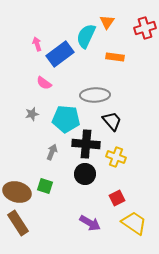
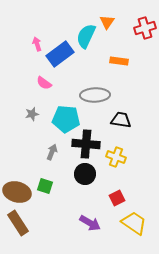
orange rectangle: moved 4 px right, 4 px down
black trapezoid: moved 9 px right, 1 px up; rotated 40 degrees counterclockwise
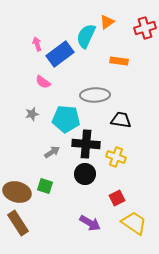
orange triangle: rotated 21 degrees clockwise
pink semicircle: moved 1 px left, 1 px up
gray arrow: rotated 35 degrees clockwise
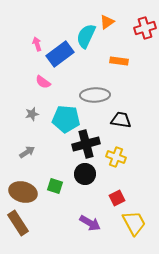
black cross: rotated 20 degrees counterclockwise
gray arrow: moved 25 px left
green square: moved 10 px right
brown ellipse: moved 6 px right
yellow trapezoid: rotated 28 degrees clockwise
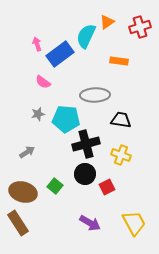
red cross: moved 5 px left, 1 px up
gray star: moved 6 px right
yellow cross: moved 5 px right, 2 px up
green square: rotated 21 degrees clockwise
red square: moved 10 px left, 11 px up
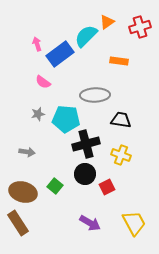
cyan semicircle: rotated 20 degrees clockwise
gray arrow: rotated 42 degrees clockwise
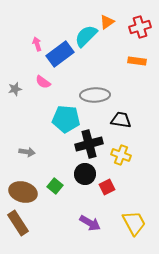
orange rectangle: moved 18 px right
gray star: moved 23 px left, 25 px up
black cross: moved 3 px right
